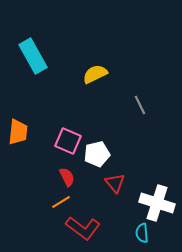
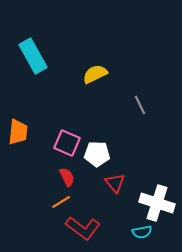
pink square: moved 1 px left, 2 px down
white pentagon: rotated 15 degrees clockwise
cyan semicircle: moved 1 px up; rotated 96 degrees counterclockwise
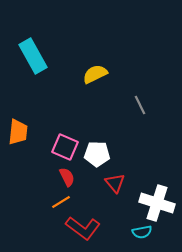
pink square: moved 2 px left, 4 px down
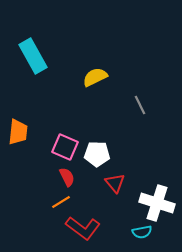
yellow semicircle: moved 3 px down
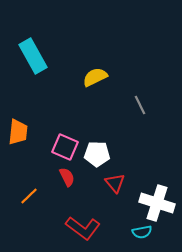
orange line: moved 32 px left, 6 px up; rotated 12 degrees counterclockwise
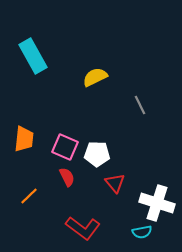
orange trapezoid: moved 6 px right, 7 px down
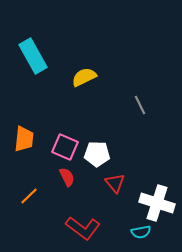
yellow semicircle: moved 11 px left
cyan semicircle: moved 1 px left
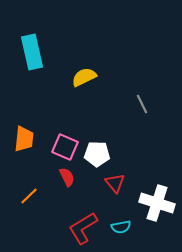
cyan rectangle: moved 1 px left, 4 px up; rotated 16 degrees clockwise
gray line: moved 2 px right, 1 px up
red L-shape: rotated 112 degrees clockwise
cyan semicircle: moved 20 px left, 5 px up
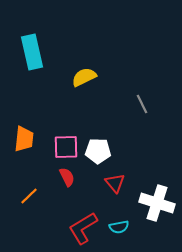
pink square: moved 1 px right; rotated 24 degrees counterclockwise
white pentagon: moved 1 px right, 3 px up
cyan semicircle: moved 2 px left
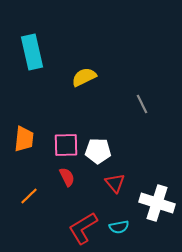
pink square: moved 2 px up
